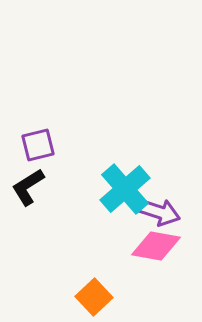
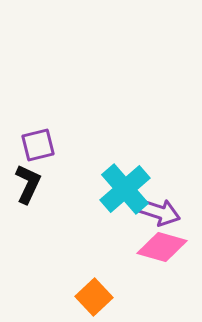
black L-shape: moved 3 px up; rotated 147 degrees clockwise
pink diamond: moved 6 px right, 1 px down; rotated 6 degrees clockwise
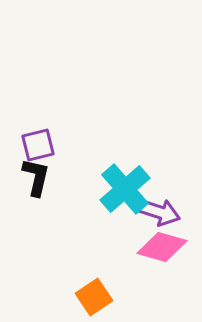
black L-shape: moved 8 px right, 7 px up; rotated 12 degrees counterclockwise
orange square: rotated 9 degrees clockwise
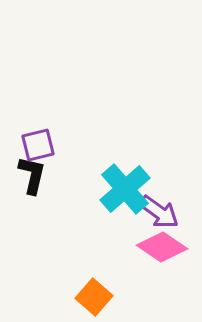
black L-shape: moved 4 px left, 2 px up
purple arrow: rotated 18 degrees clockwise
pink diamond: rotated 18 degrees clockwise
orange square: rotated 15 degrees counterclockwise
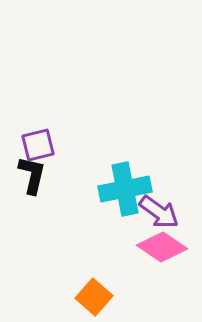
cyan cross: rotated 30 degrees clockwise
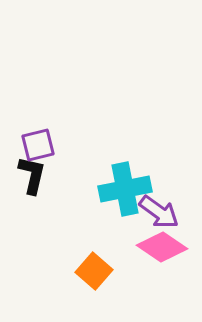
orange square: moved 26 px up
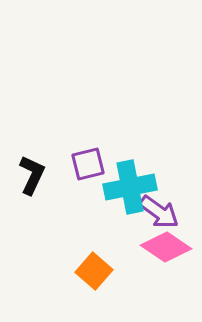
purple square: moved 50 px right, 19 px down
black L-shape: rotated 12 degrees clockwise
cyan cross: moved 5 px right, 2 px up
pink diamond: moved 4 px right
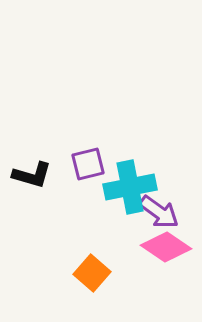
black L-shape: rotated 81 degrees clockwise
orange square: moved 2 px left, 2 px down
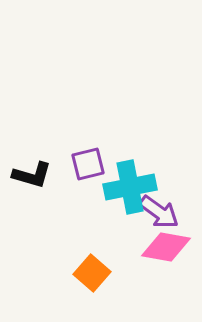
pink diamond: rotated 24 degrees counterclockwise
